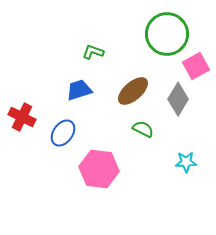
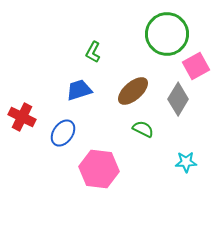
green L-shape: rotated 80 degrees counterclockwise
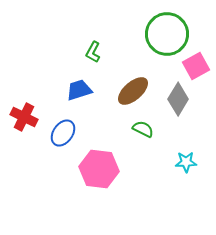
red cross: moved 2 px right
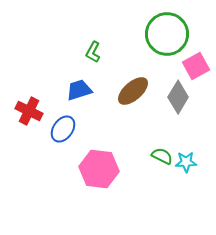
gray diamond: moved 2 px up
red cross: moved 5 px right, 6 px up
green semicircle: moved 19 px right, 27 px down
blue ellipse: moved 4 px up
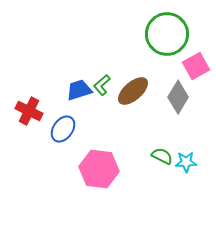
green L-shape: moved 9 px right, 33 px down; rotated 20 degrees clockwise
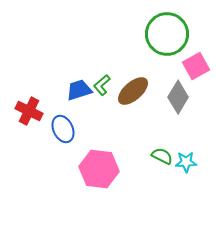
blue ellipse: rotated 60 degrees counterclockwise
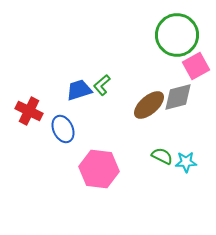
green circle: moved 10 px right, 1 px down
brown ellipse: moved 16 px right, 14 px down
gray diamond: rotated 44 degrees clockwise
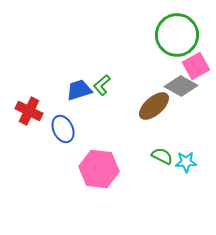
gray diamond: moved 3 px right, 11 px up; rotated 44 degrees clockwise
brown ellipse: moved 5 px right, 1 px down
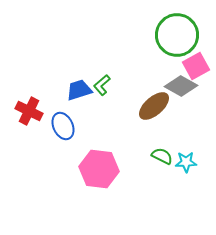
blue ellipse: moved 3 px up
